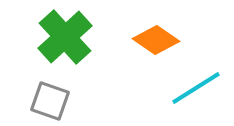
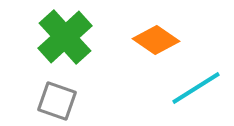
gray square: moved 7 px right
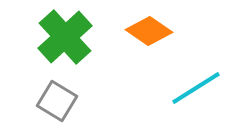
orange diamond: moved 7 px left, 9 px up
gray square: rotated 12 degrees clockwise
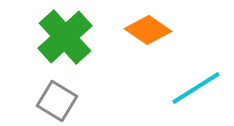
orange diamond: moved 1 px left, 1 px up
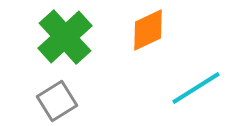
orange diamond: rotated 60 degrees counterclockwise
gray square: rotated 27 degrees clockwise
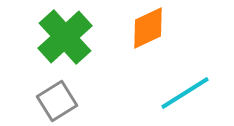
orange diamond: moved 2 px up
cyan line: moved 11 px left, 5 px down
